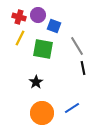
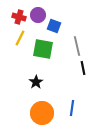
gray line: rotated 18 degrees clockwise
blue line: rotated 49 degrees counterclockwise
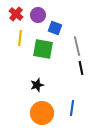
red cross: moved 3 px left, 3 px up; rotated 24 degrees clockwise
blue square: moved 1 px right, 2 px down
yellow line: rotated 21 degrees counterclockwise
black line: moved 2 px left
black star: moved 1 px right, 3 px down; rotated 16 degrees clockwise
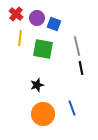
purple circle: moved 1 px left, 3 px down
blue square: moved 1 px left, 4 px up
blue line: rotated 28 degrees counterclockwise
orange circle: moved 1 px right, 1 px down
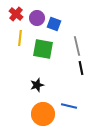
blue line: moved 3 px left, 2 px up; rotated 56 degrees counterclockwise
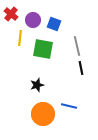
red cross: moved 5 px left
purple circle: moved 4 px left, 2 px down
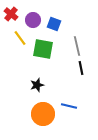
yellow line: rotated 42 degrees counterclockwise
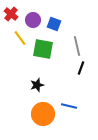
black line: rotated 32 degrees clockwise
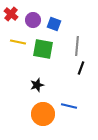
yellow line: moved 2 px left, 4 px down; rotated 42 degrees counterclockwise
gray line: rotated 18 degrees clockwise
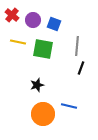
red cross: moved 1 px right, 1 px down
